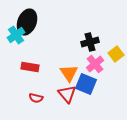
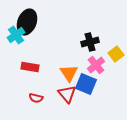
pink cross: moved 1 px right, 1 px down
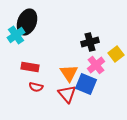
red semicircle: moved 11 px up
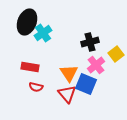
cyan cross: moved 27 px right, 2 px up
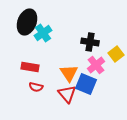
black cross: rotated 24 degrees clockwise
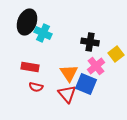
cyan cross: rotated 30 degrees counterclockwise
pink cross: moved 1 px down
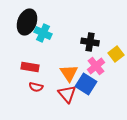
blue square: rotated 10 degrees clockwise
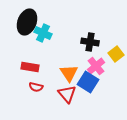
blue square: moved 2 px right, 2 px up
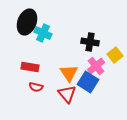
yellow square: moved 1 px left, 1 px down
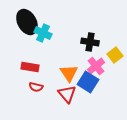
black ellipse: rotated 50 degrees counterclockwise
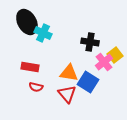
pink cross: moved 8 px right, 4 px up
orange triangle: rotated 48 degrees counterclockwise
